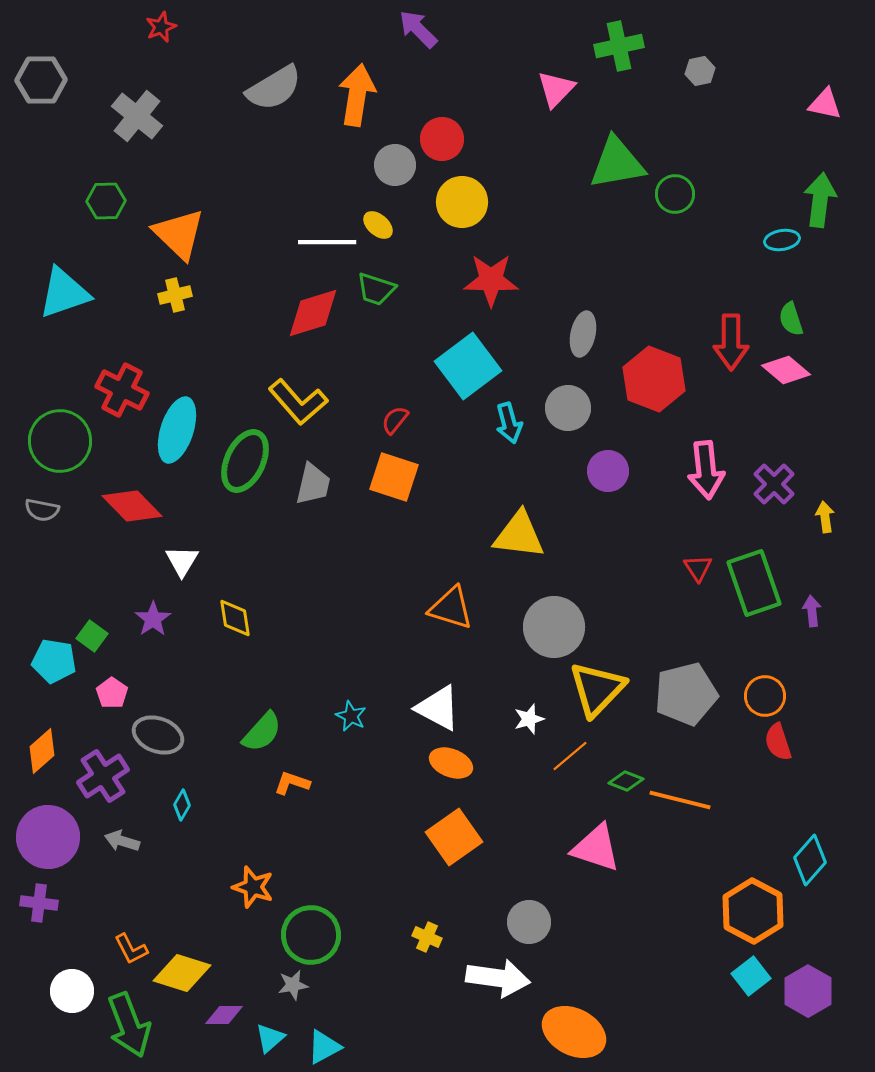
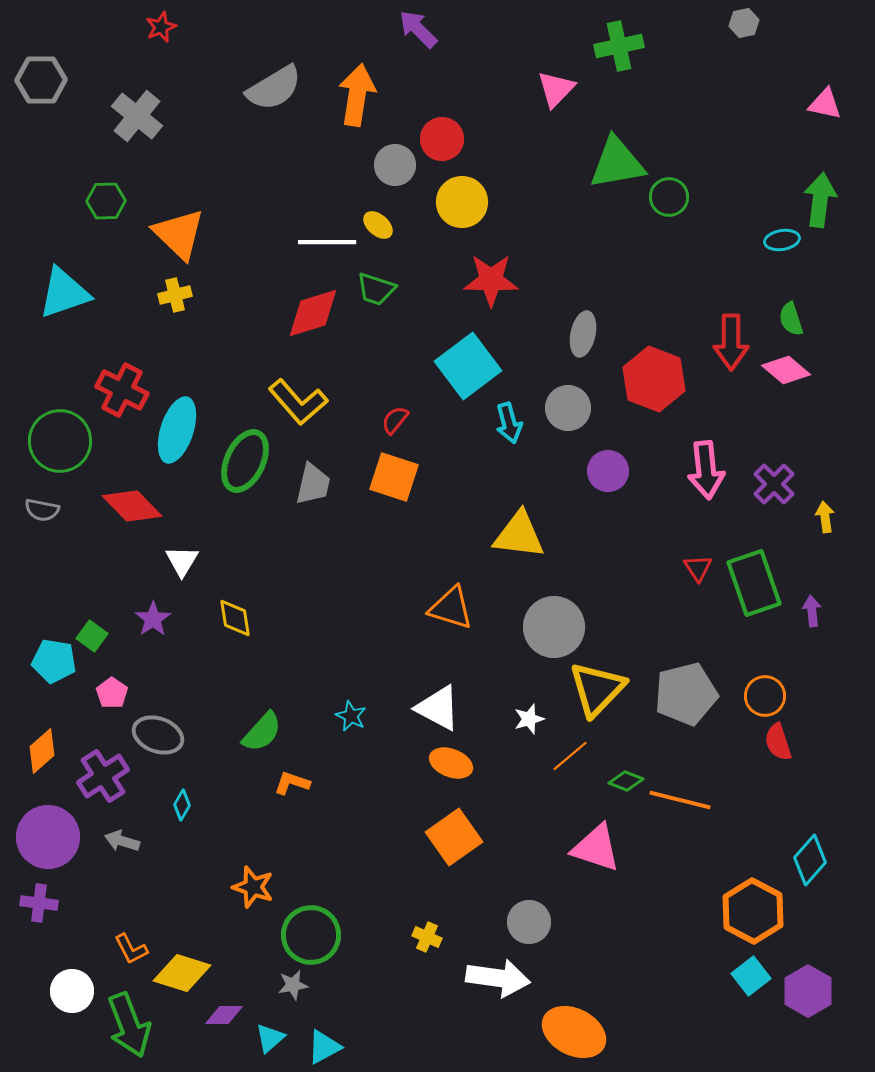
gray hexagon at (700, 71): moved 44 px right, 48 px up
green circle at (675, 194): moved 6 px left, 3 px down
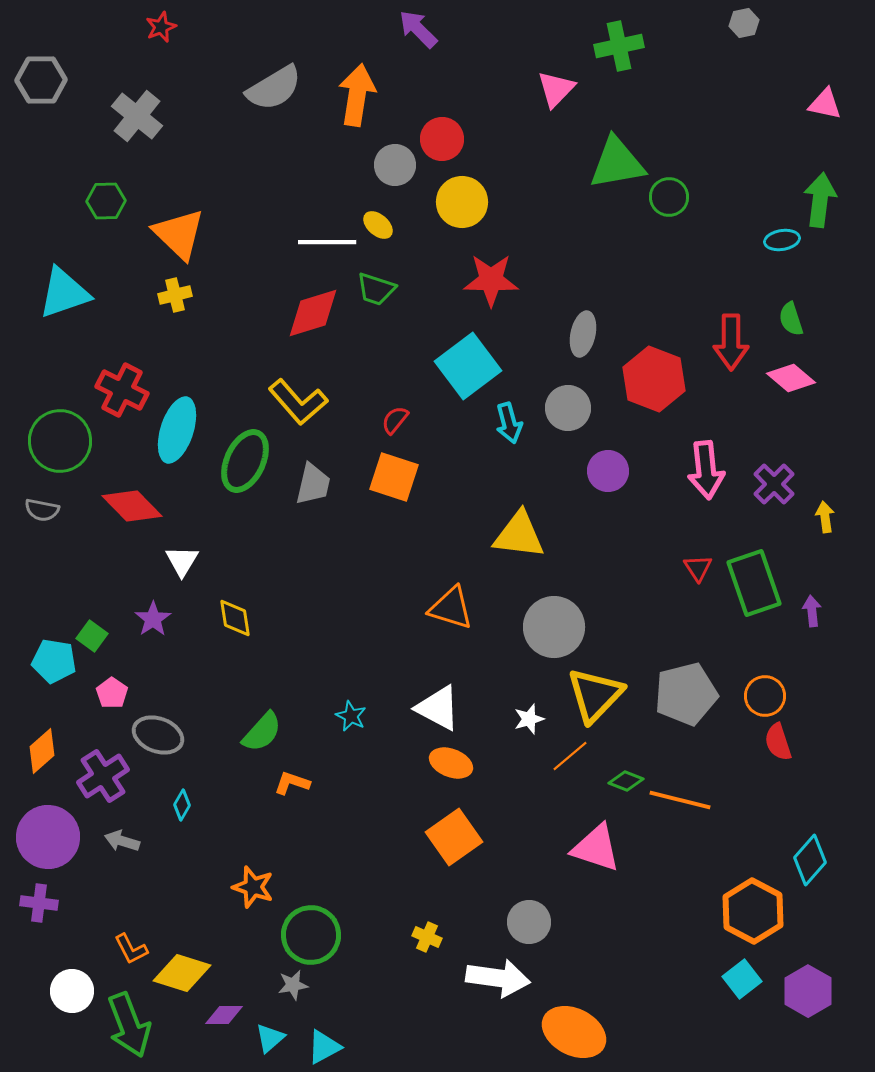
pink diamond at (786, 370): moved 5 px right, 8 px down
yellow triangle at (597, 689): moved 2 px left, 6 px down
cyan square at (751, 976): moved 9 px left, 3 px down
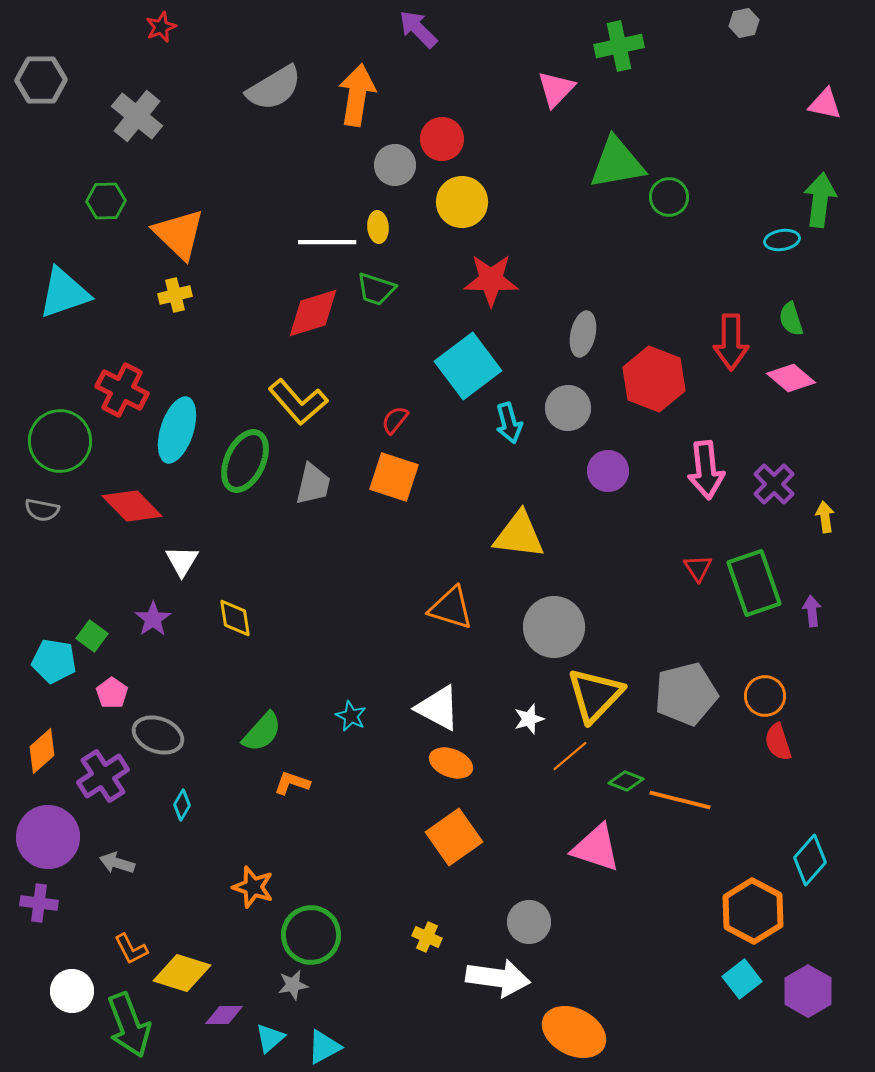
yellow ellipse at (378, 225): moved 2 px down; rotated 44 degrees clockwise
gray arrow at (122, 841): moved 5 px left, 22 px down
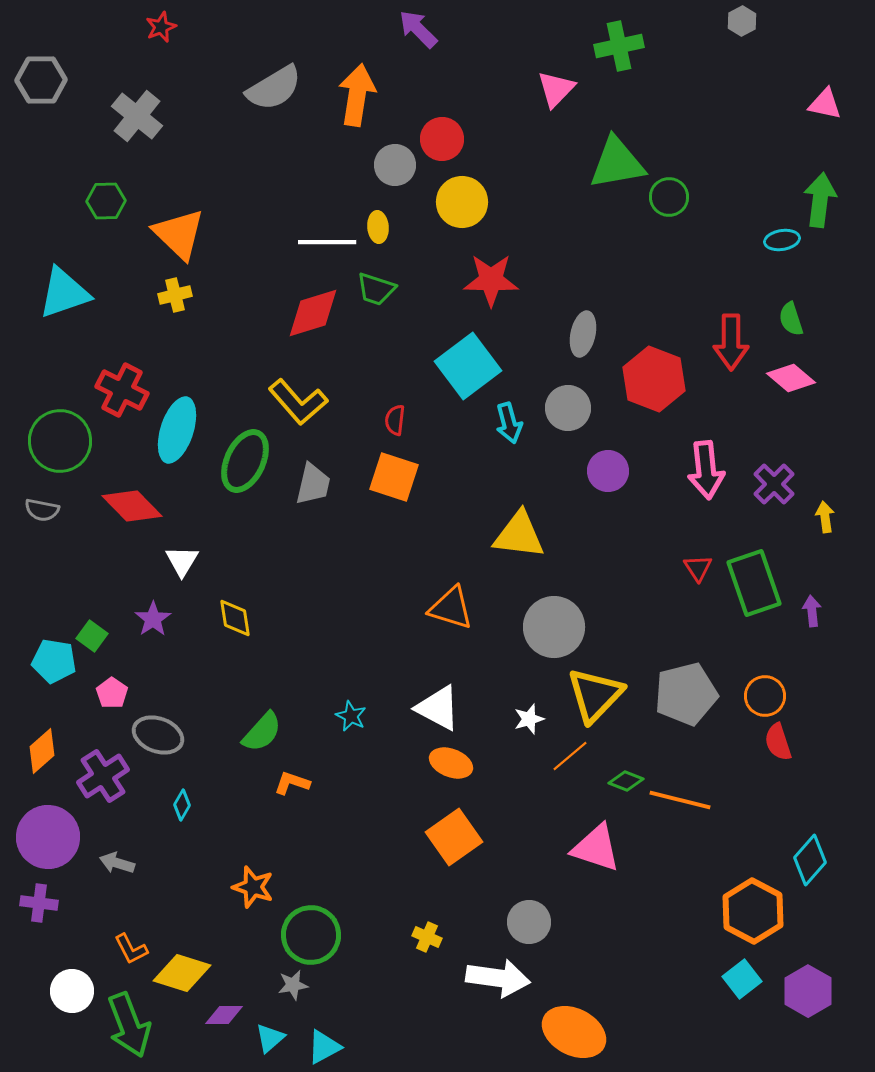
gray hexagon at (744, 23): moved 2 px left, 2 px up; rotated 16 degrees counterclockwise
red semicircle at (395, 420): rotated 32 degrees counterclockwise
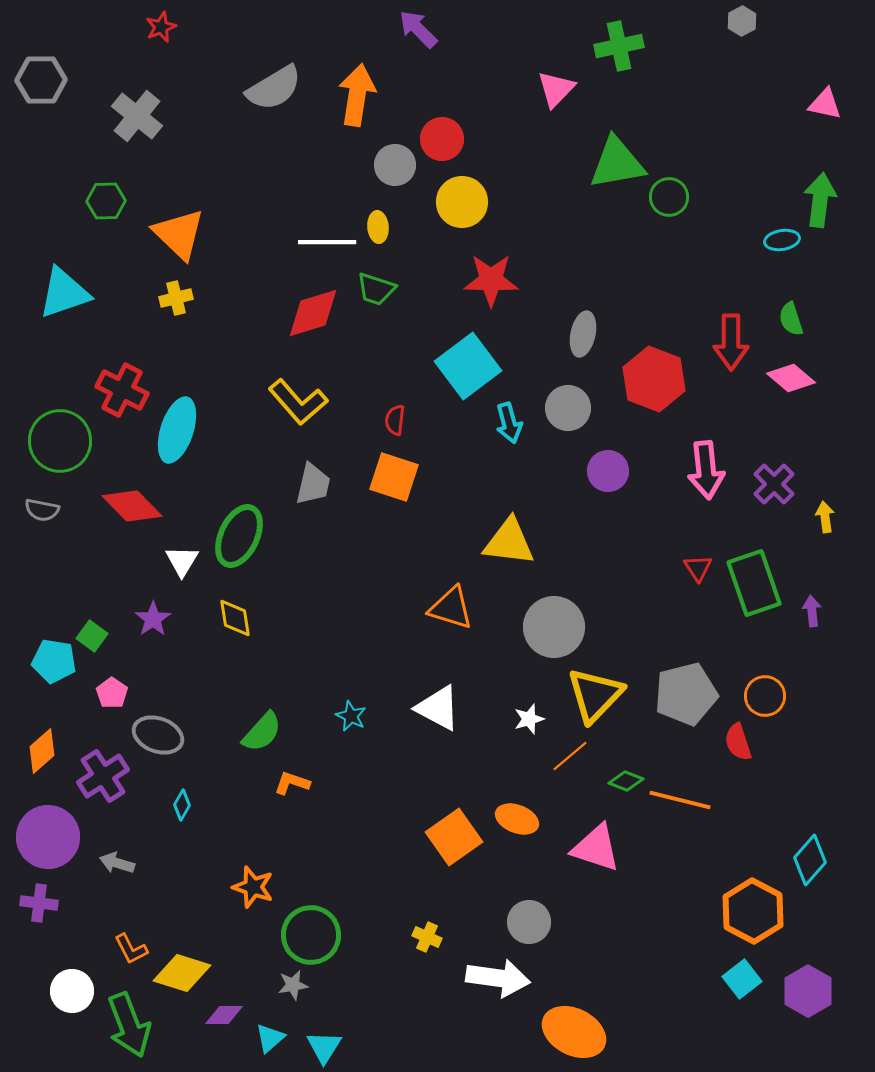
yellow cross at (175, 295): moved 1 px right, 3 px down
green ellipse at (245, 461): moved 6 px left, 75 px down
yellow triangle at (519, 535): moved 10 px left, 7 px down
red semicircle at (778, 742): moved 40 px left
orange ellipse at (451, 763): moved 66 px right, 56 px down
cyan triangle at (324, 1047): rotated 30 degrees counterclockwise
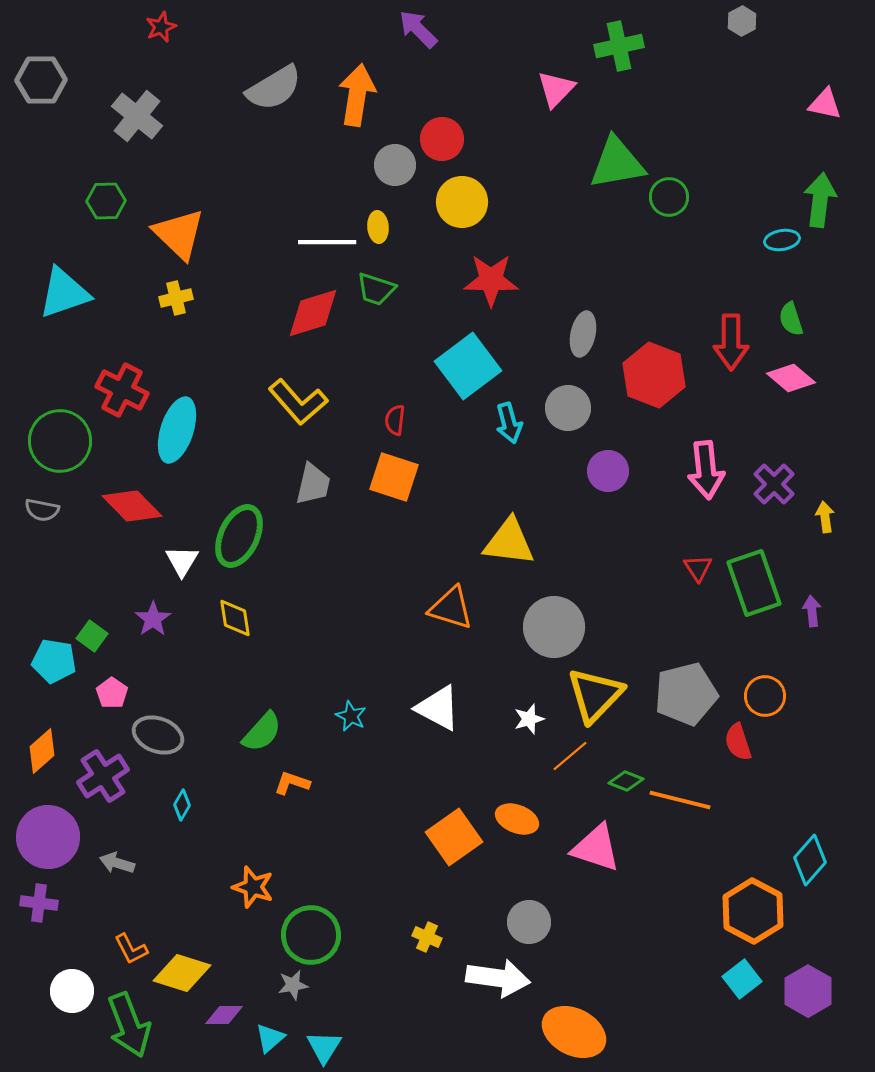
red hexagon at (654, 379): moved 4 px up
